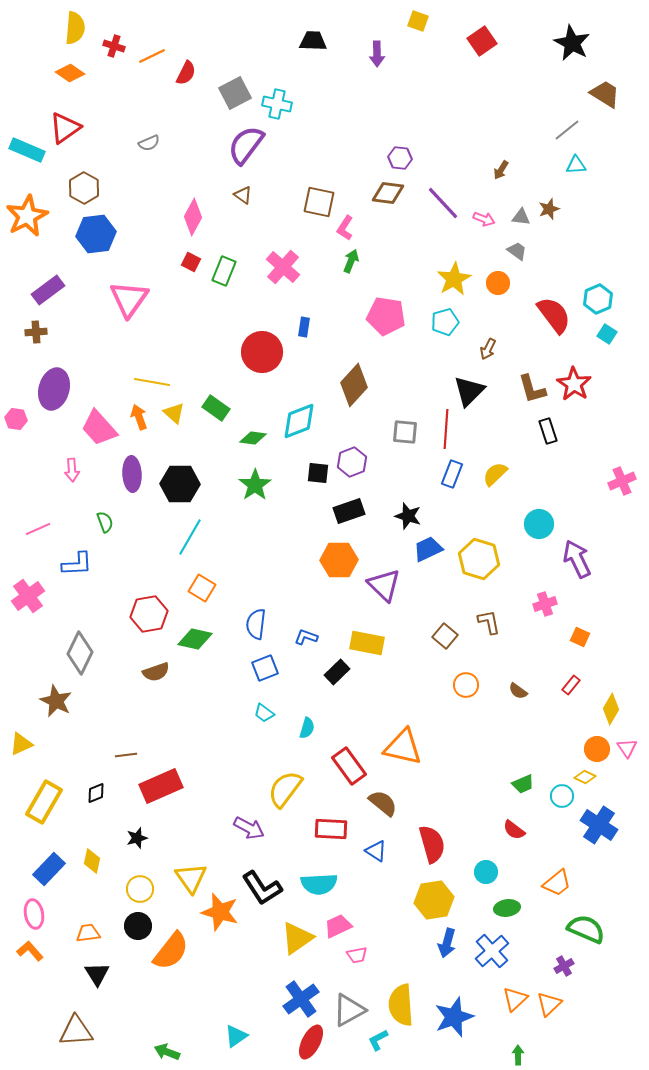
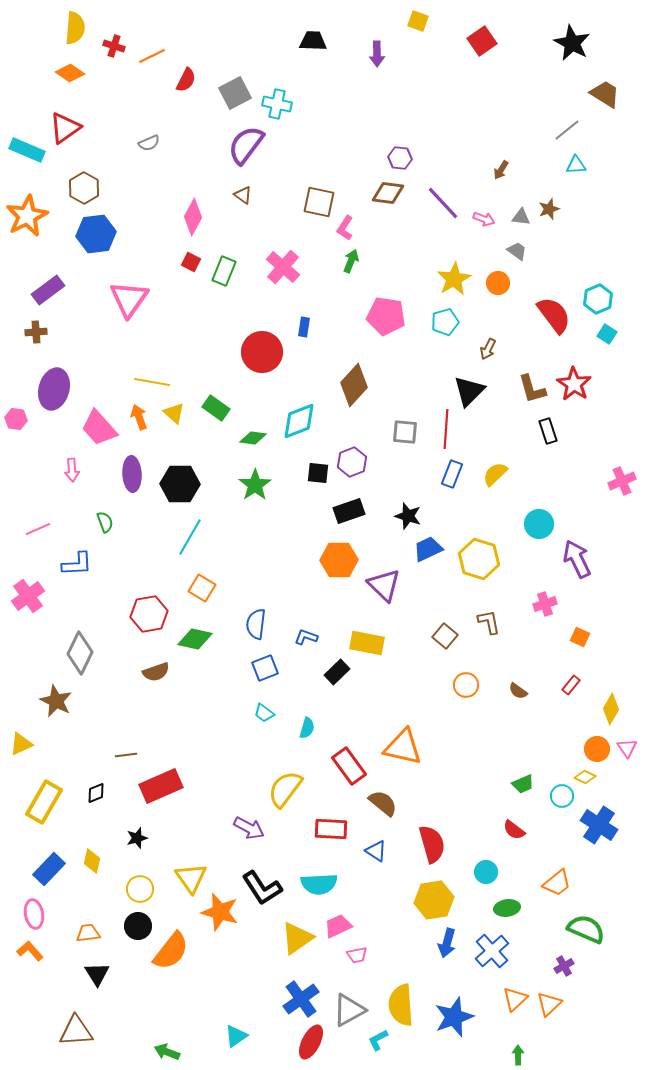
red semicircle at (186, 73): moved 7 px down
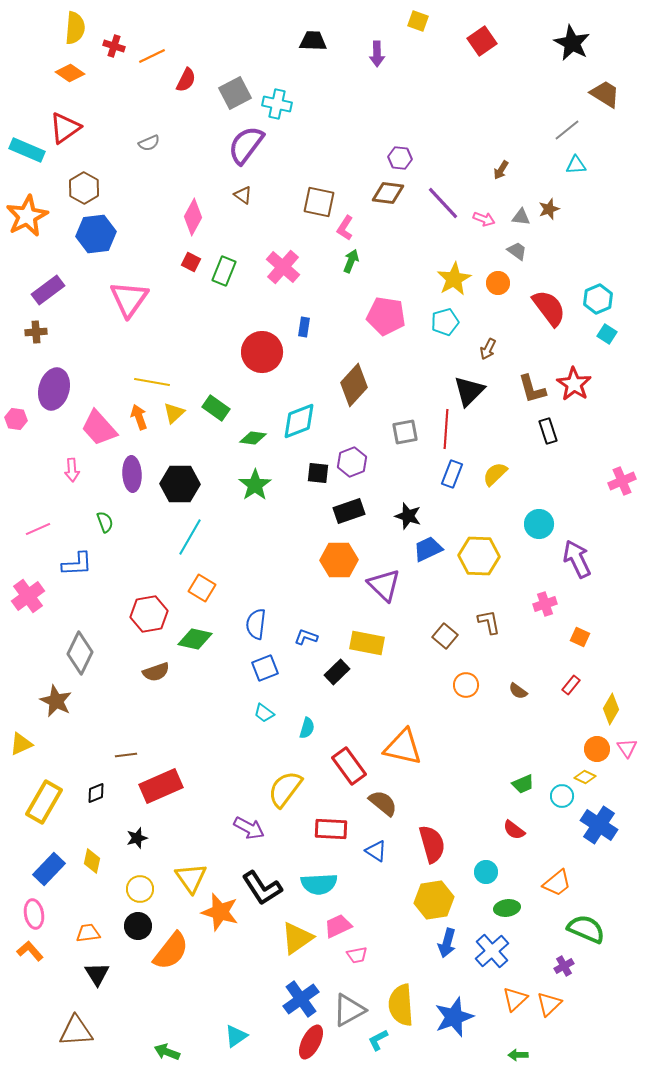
red semicircle at (554, 315): moved 5 px left, 7 px up
yellow triangle at (174, 413): rotated 35 degrees clockwise
gray square at (405, 432): rotated 16 degrees counterclockwise
yellow hexagon at (479, 559): moved 3 px up; rotated 15 degrees counterclockwise
green arrow at (518, 1055): rotated 90 degrees counterclockwise
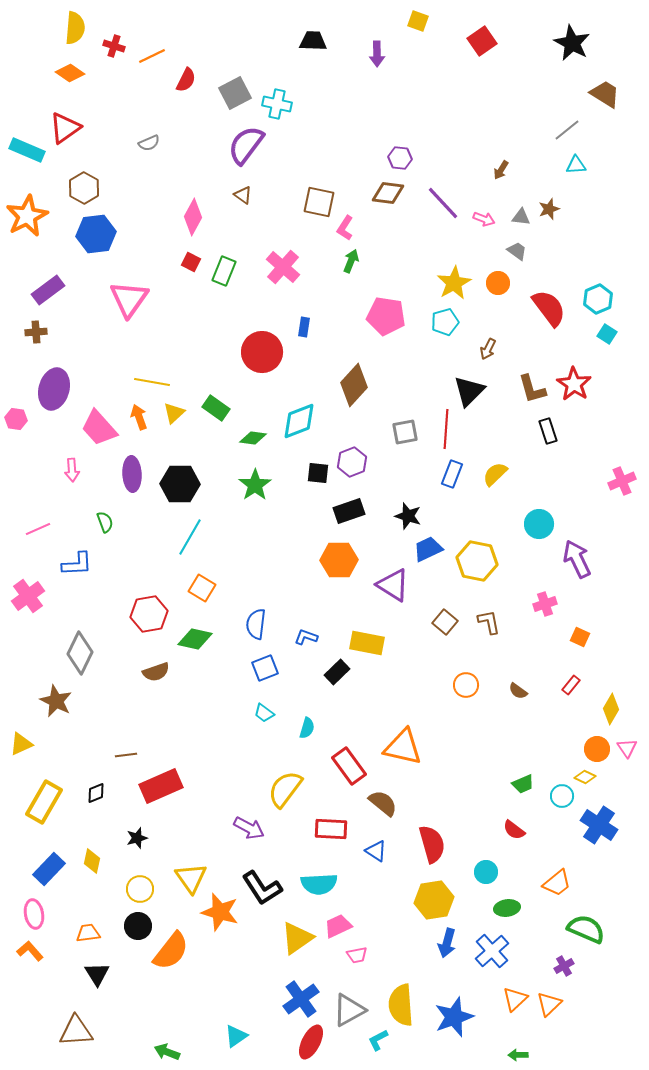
yellow star at (454, 279): moved 4 px down
yellow hexagon at (479, 556): moved 2 px left, 5 px down; rotated 9 degrees clockwise
purple triangle at (384, 585): moved 9 px right; rotated 12 degrees counterclockwise
brown square at (445, 636): moved 14 px up
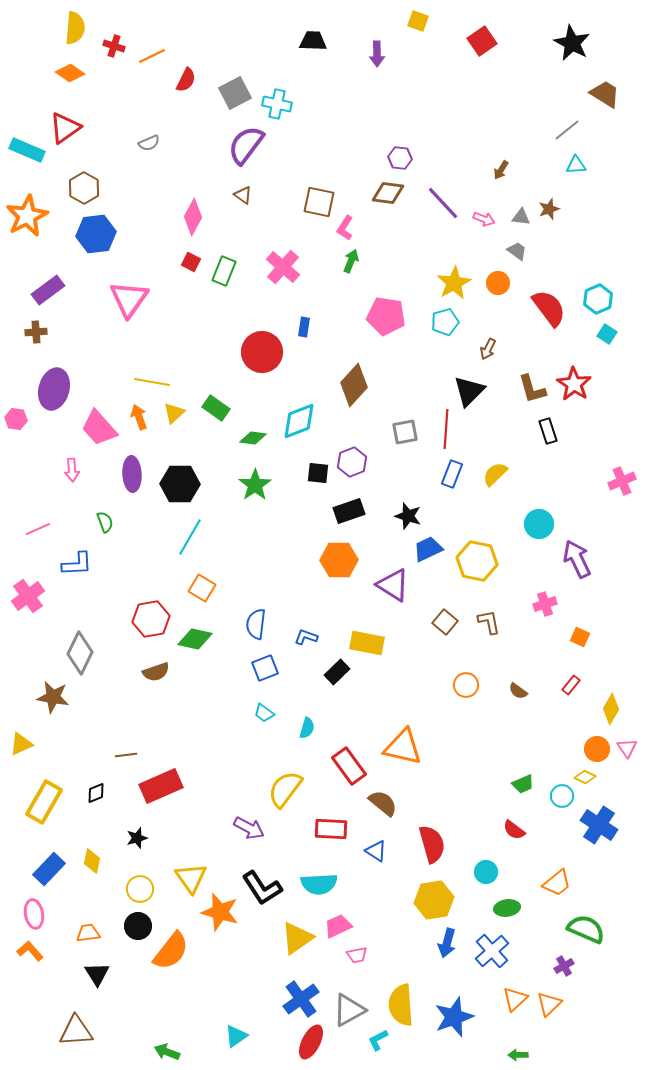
red hexagon at (149, 614): moved 2 px right, 5 px down
brown star at (56, 701): moved 3 px left, 4 px up; rotated 16 degrees counterclockwise
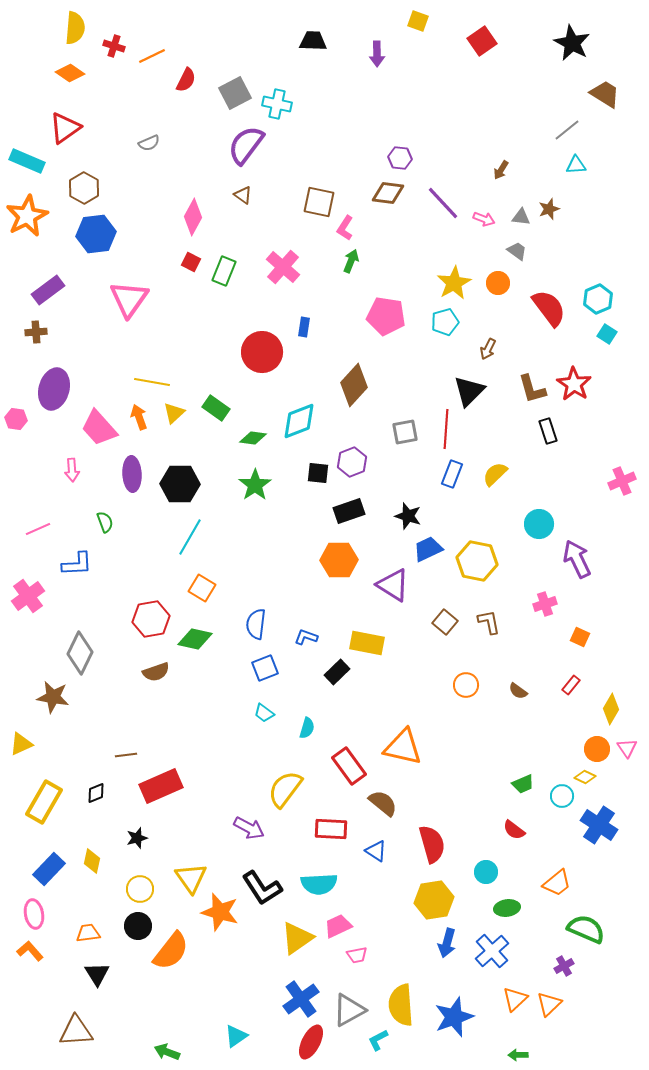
cyan rectangle at (27, 150): moved 11 px down
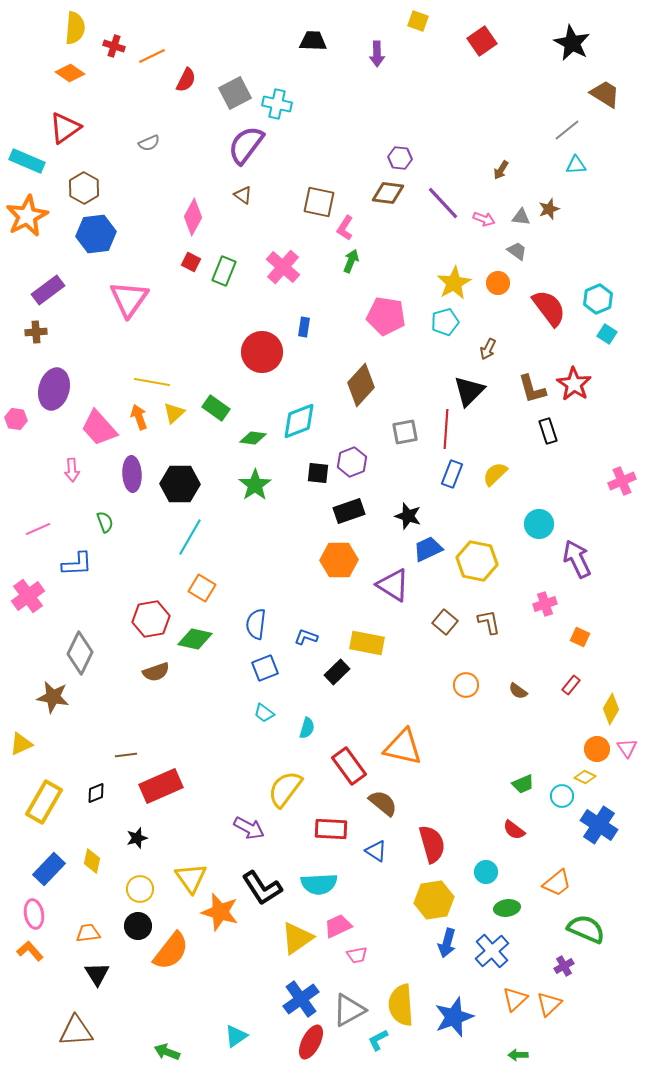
brown diamond at (354, 385): moved 7 px right
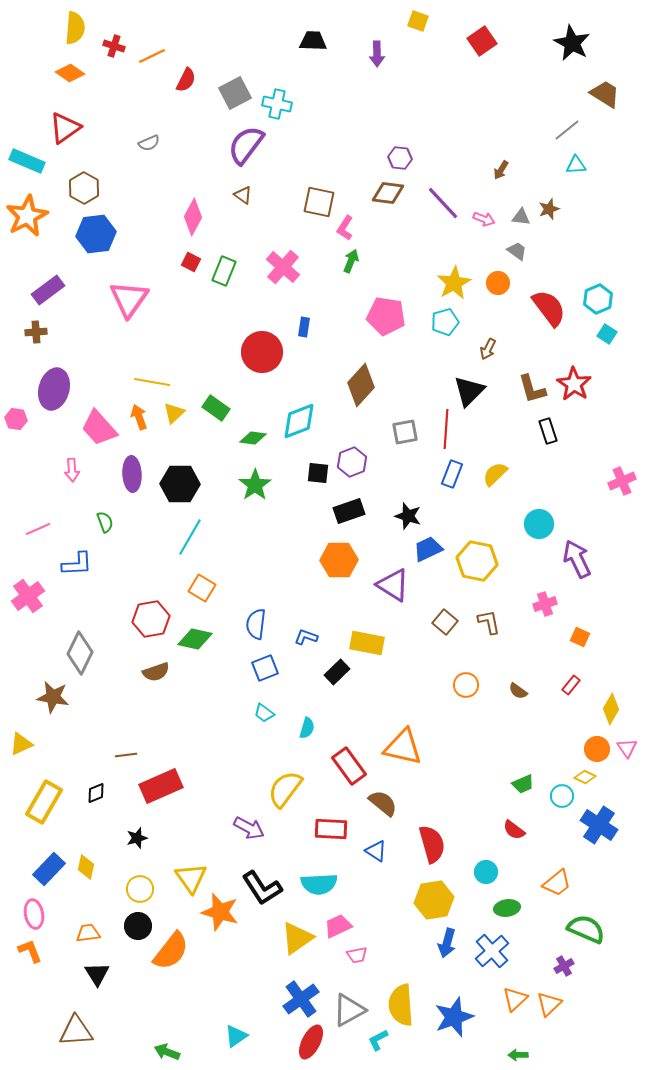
yellow diamond at (92, 861): moved 6 px left, 6 px down
orange L-shape at (30, 951): rotated 20 degrees clockwise
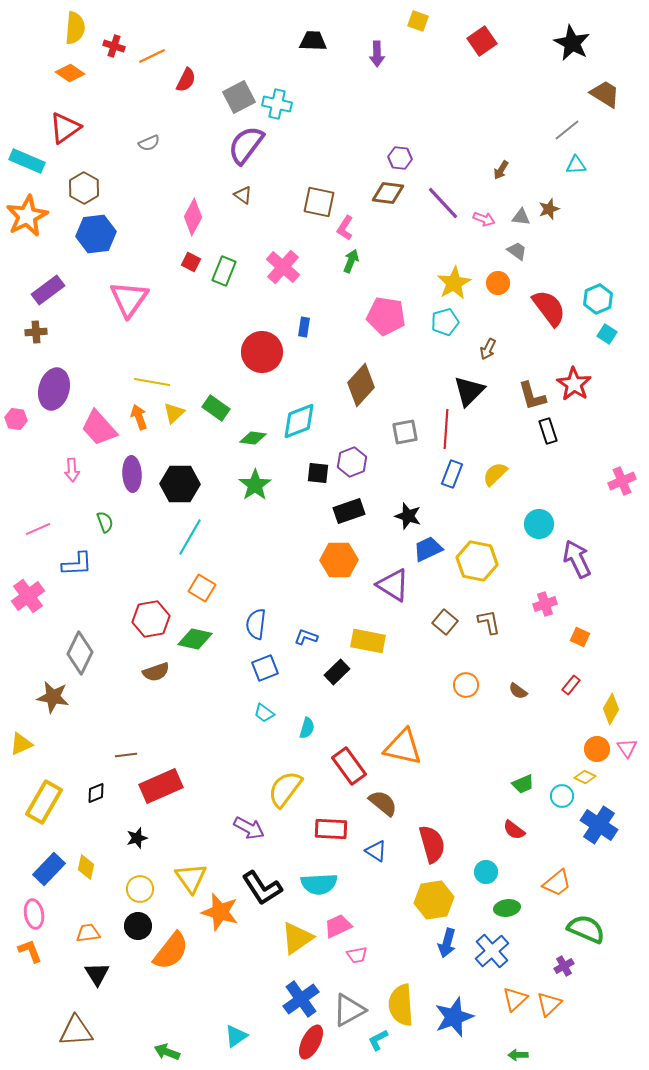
gray square at (235, 93): moved 4 px right, 4 px down
brown L-shape at (532, 389): moved 7 px down
yellow rectangle at (367, 643): moved 1 px right, 2 px up
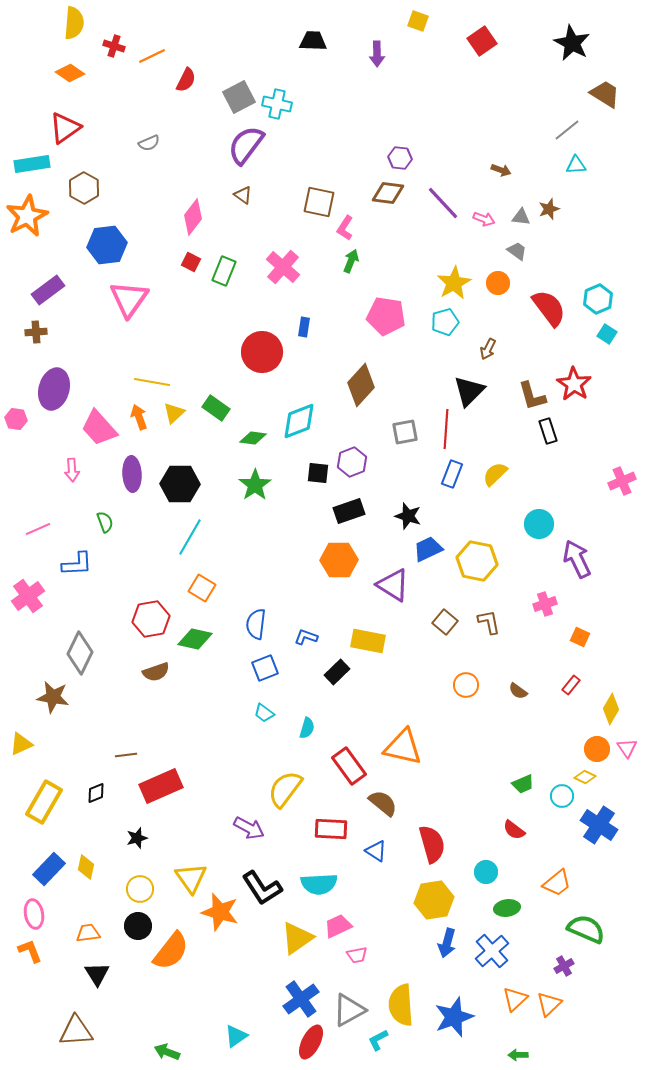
yellow semicircle at (75, 28): moved 1 px left, 5 px up
cyan rectangle at (27, 161): moved 5 px right, 3 px down; rotated 32 degrees counterclockwise
brown arrow at (501, 170): rotated 102 degrees counterclockwise
pink diamond at (193, 217): rotated 9 degrees clockwise
blue hexagon at (96, 234): moved 11 px right, 11 px down
